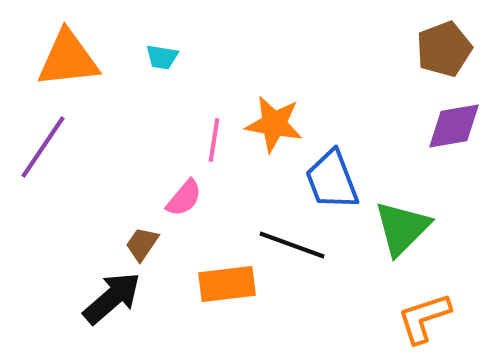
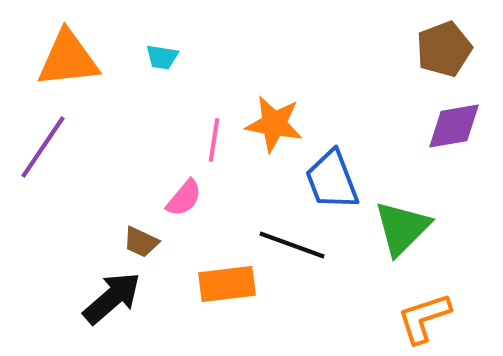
brown trapezoid: moved 1 px left, 2 px up; rotated 99 degrees counterclockwise
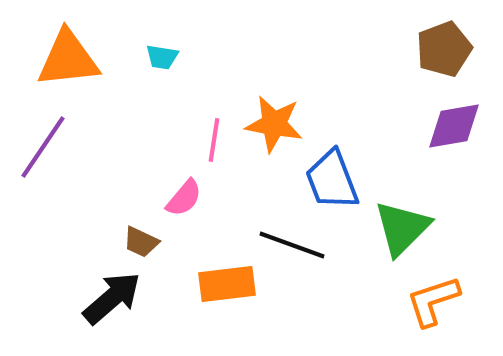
orange L-shape: moved 9 px right, 17 px up
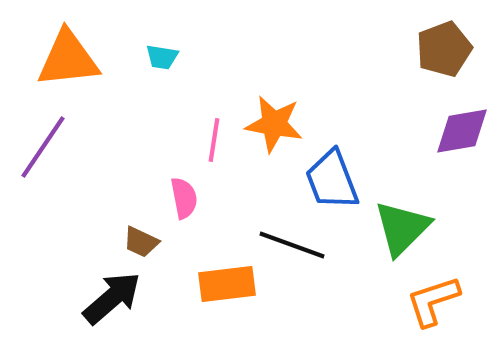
purple diamond: moved 8 px right, 5 px down
pink semicircle: rotated 51 degrees counterclockwise
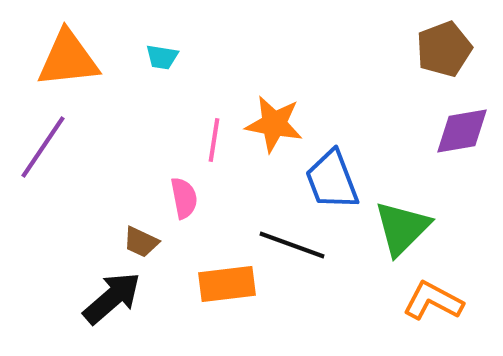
orange L-shape: rotated 46 degrees clockwise
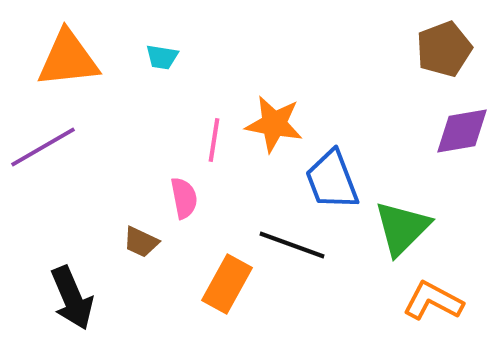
purple line: rotated 26 degrees clockwise
orange rectangle: rotated 54 degrees counterclockwise
black arrow: moved 40 px left; rotated 108 degrees clockwise
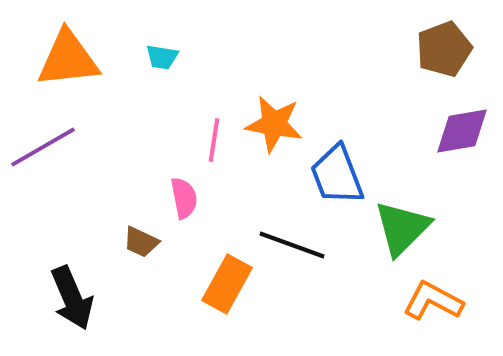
blue trapezoid: moved 5 px right, 5 px up
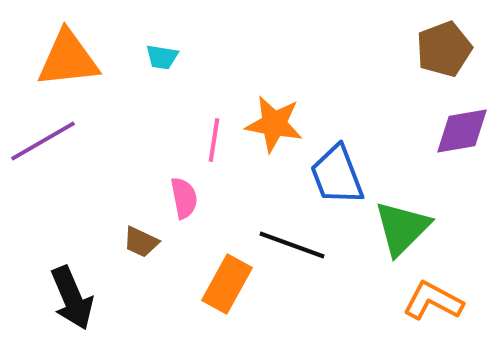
purple line: moved 6 px up
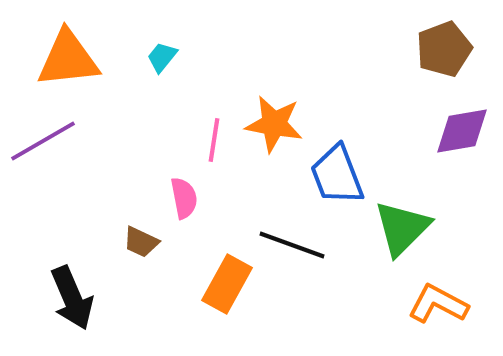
cyan trapezoid: rotated 120 degrees clockwise
orange L-shape: moved 5 px right, 3 px down
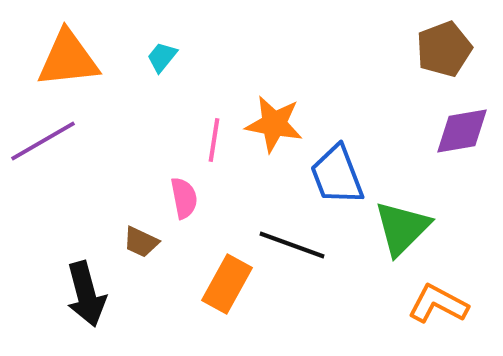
black arrow: moved 14 px right, 4 px up; rotated 8 degrees clockwise
